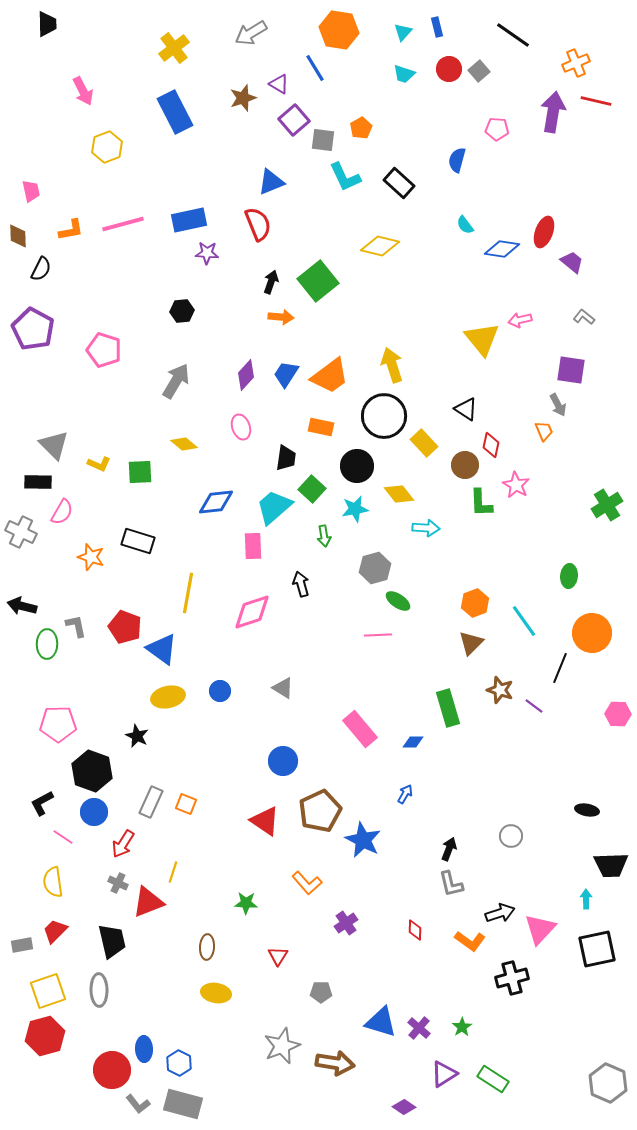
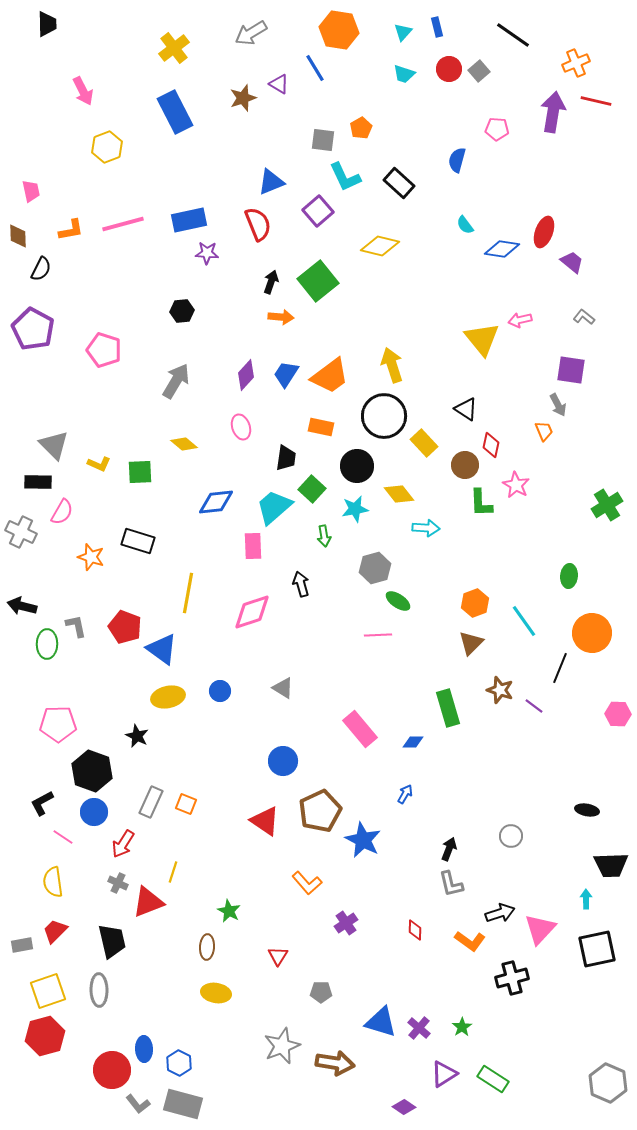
purple square at (294, 120): moved 24 px right, 91 px down
green star at (246, 903): moved 17 px left, 8 px down; rotated 25 degrees clockwise
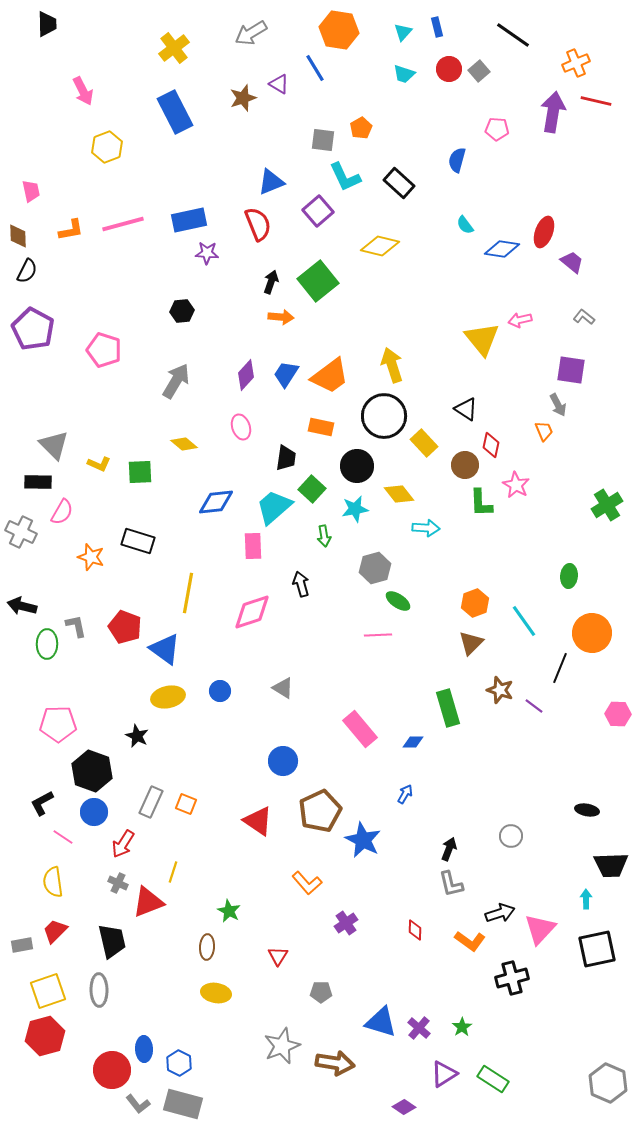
black semicircle at (41, 269): moved 14 px left, 2 px down
blue triangle at (162, 649): moved 3 px right
red triangle at (265, 821): moved 7 px left
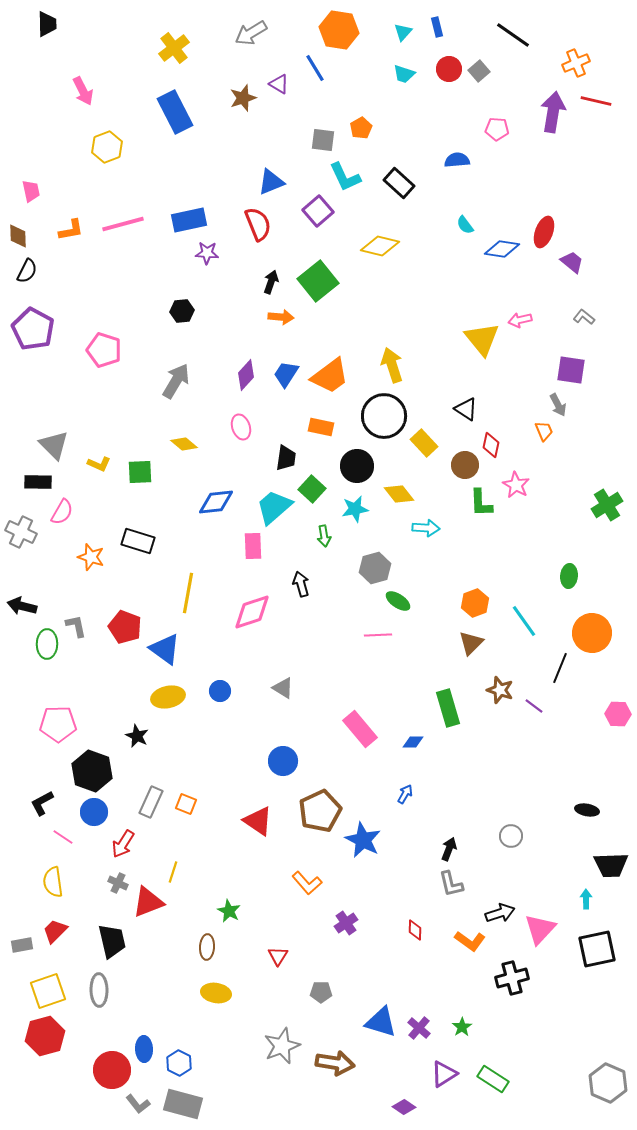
blue semicircle at (457, 160): rotated 70 degrees clockwise
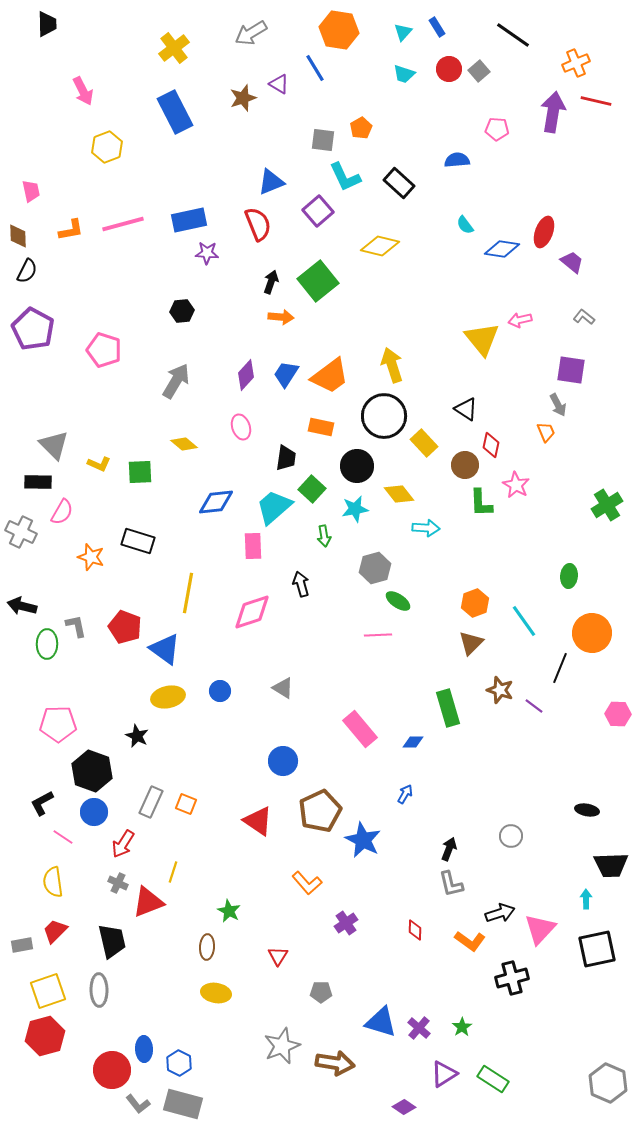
blue rectangle at (437, 27): rotated 18 degrees counterclockwise
orange trapezoid at (544, 431): moved 2 px right, 1 px down
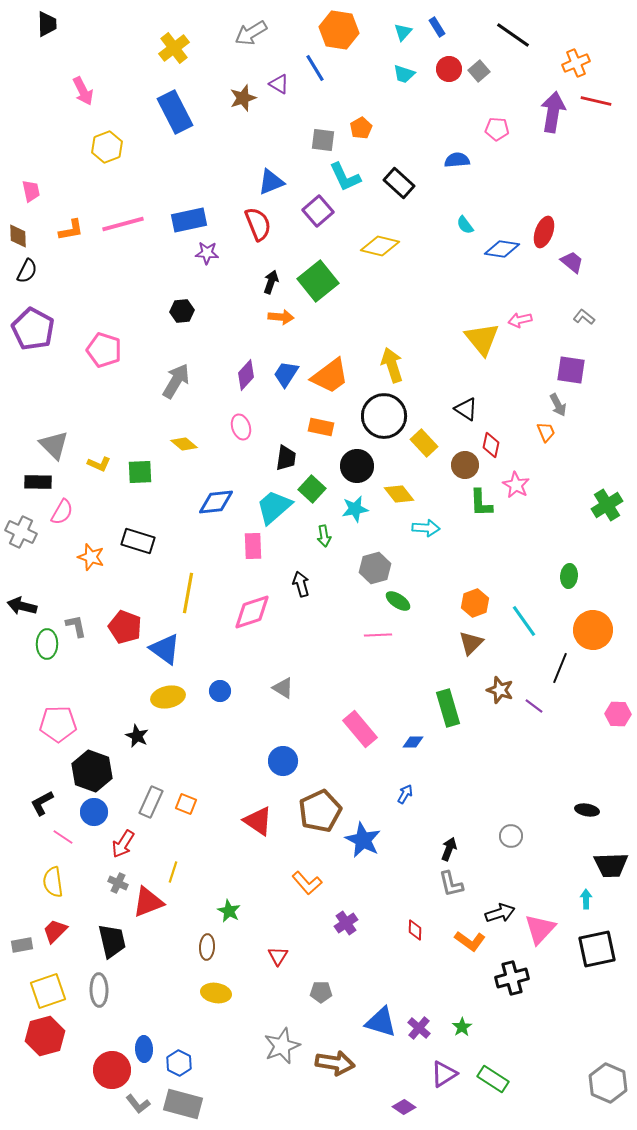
orange circle at (592, 633): moved 1 px right, 3 px up
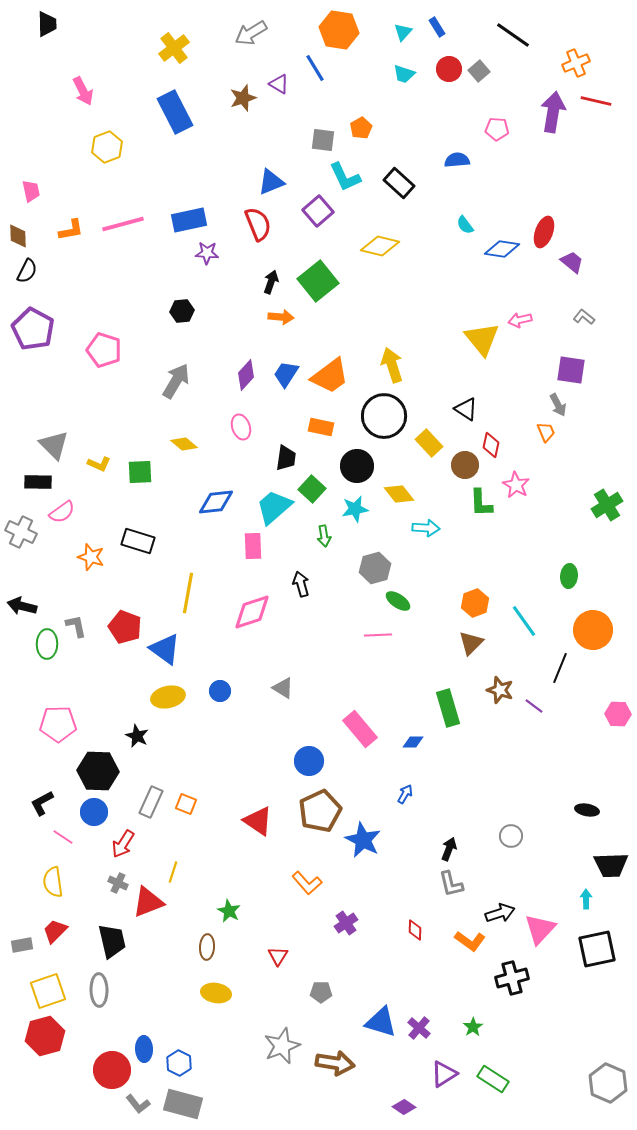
yellow rectangle at (424, 443): moved 5 px right
pink semicircle at (62, 512): rotated 24 degrees clockwise
blue circle at (283, 761): moved 26 px right
black hexagon at (92, 771): moved 6 px right; rotated 18 degrees counterclockwise
green star at (462, 1027): moved 11 px right
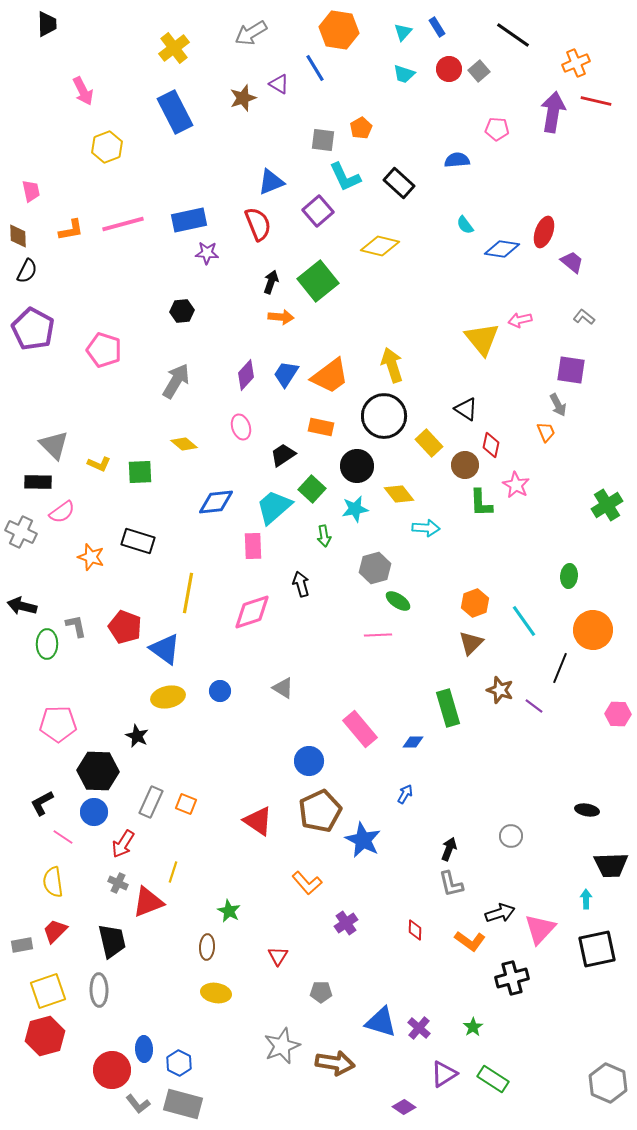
black trapezoid at (286, 458): moved 3 px left, 3 px up; rotated 132 degrees counterclockwise
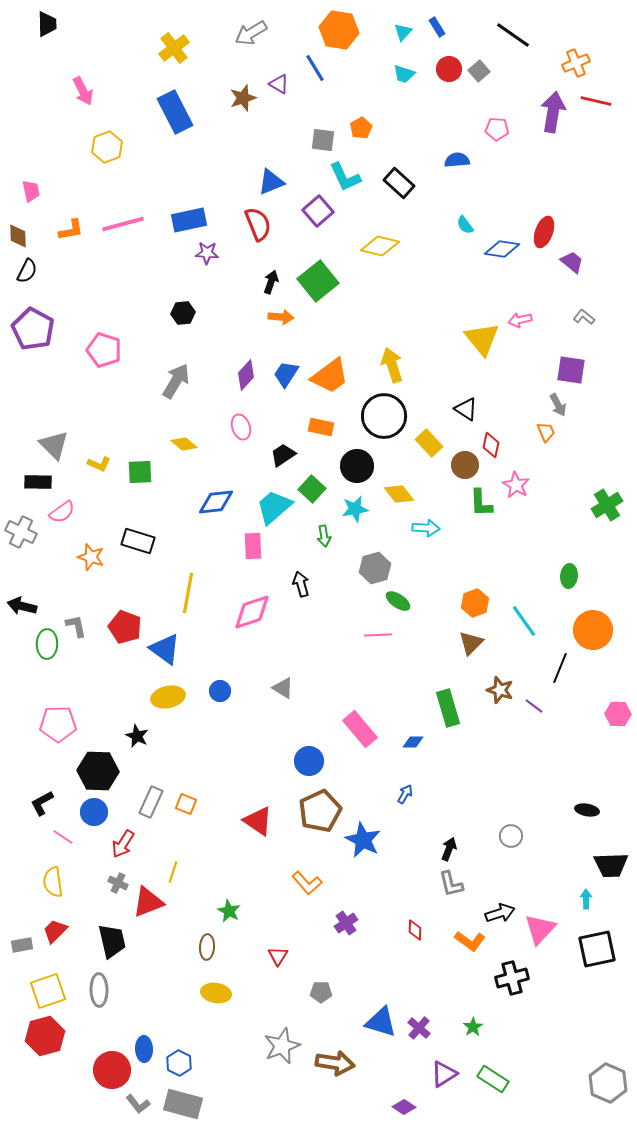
black hexagon at (182, 311): moved 1 px right, 2 px down
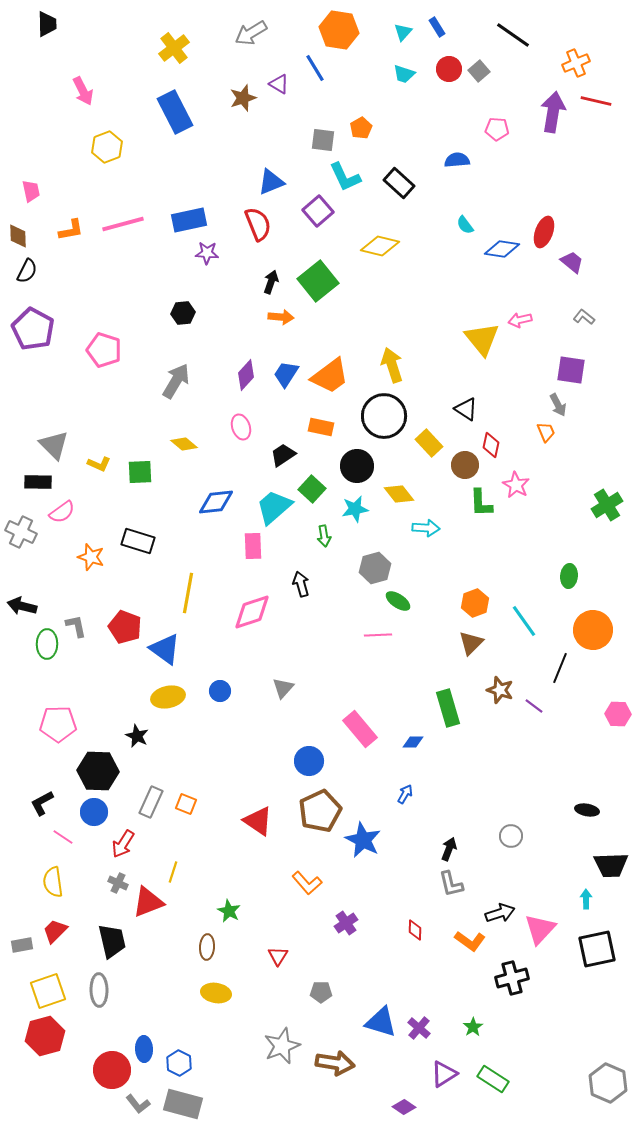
gray triangle at (283, 688): rotated 40 degrees clockwise
